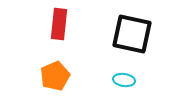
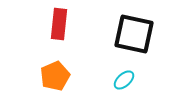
black square: moved 2 px right
cyan ellipse: rotated 50 degrees counterclockwise
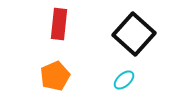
black square: rotated 30 degrees clockwise
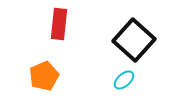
black square: moved 6 px down
orange pentagon: moved 11 px left
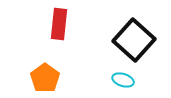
orange pentagon: moved 1 px right, 2 px down; rotated 12 degrees counterclockwise
cyan ellipse: moved 1 px left; rotated 60 degrees clockwise
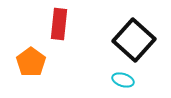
orange pentagon: moved 14 px left, 16 px up
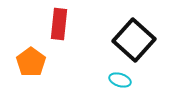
cyan ellipse: moved 3 px left
